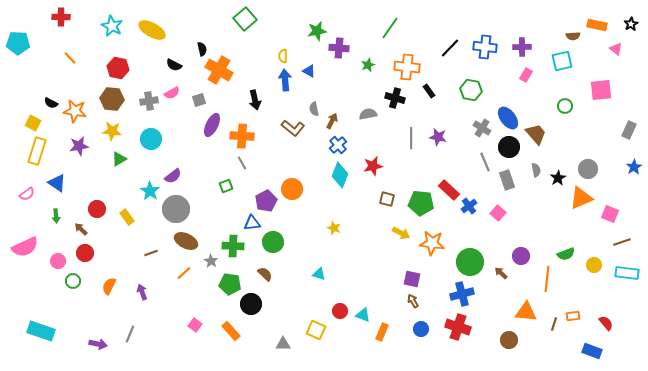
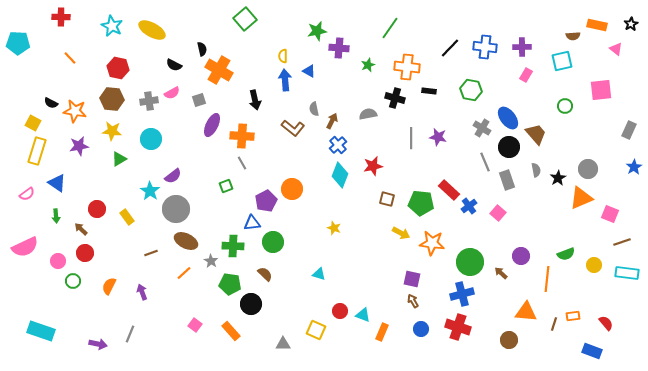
black rectangle at (429, 91): rotated 48 degrees counterclockwise
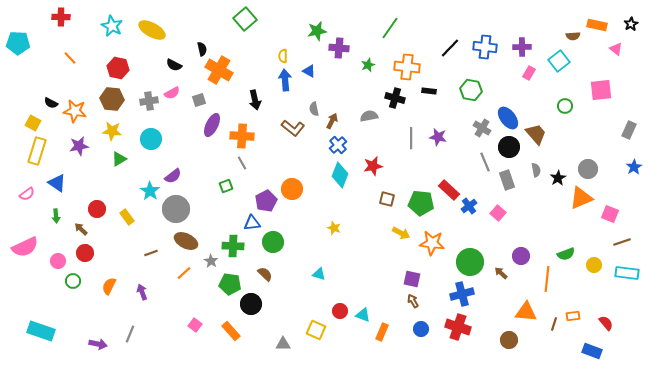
cyan square at (562, 61): moved 3 px left; rotated 25 degrees counterclockwise
pink rectangle at (526, 75): moved 3 px right, 2 px up
gray semicircle at (368, 114): moved 1 px right, 2 px down
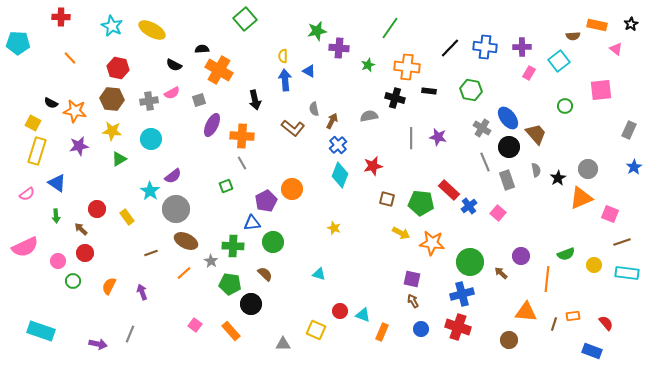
black semicircle at (202, 49): rotated 80 degrees counterclockwise
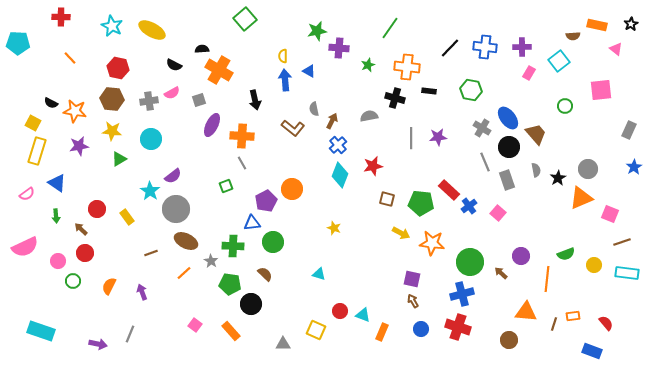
purple star at (438, 137): rotated 18 degrees counterclockwise
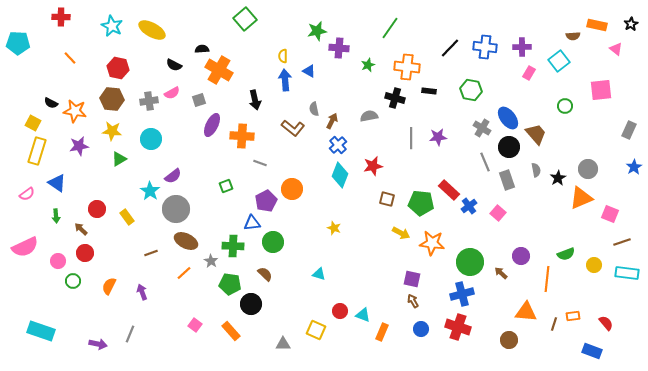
gray line at (242, 163): moved 18 px right; rotated 40 degrees counterclockwise
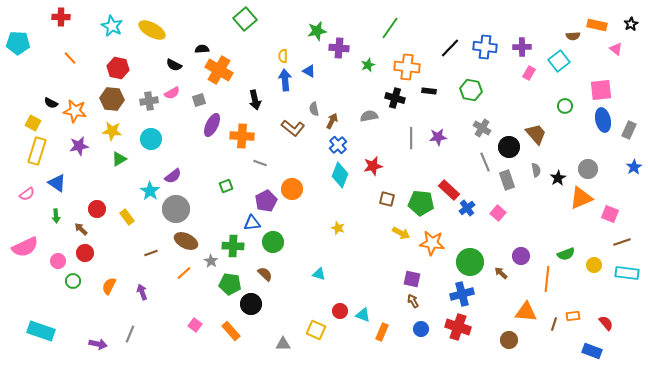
blue ellipse at (508, 118): moved 95 px right, 2 px down; rotated 25 degrees clockwise
blue cross at (469, 206): moved 2 px left, 2 px down
yellow star at (334, 228): moved 4 px right
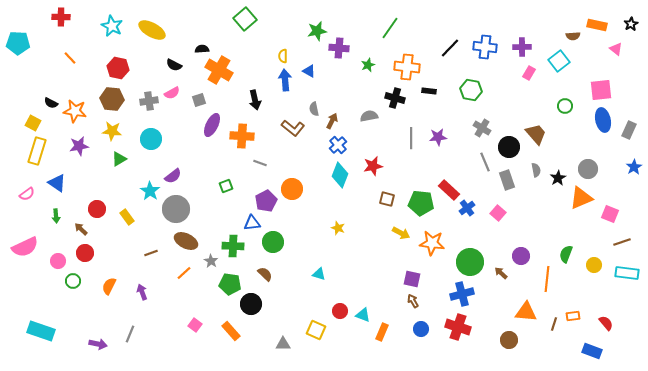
green semicircle at (566, 254): rotated 132 degrees clockwise
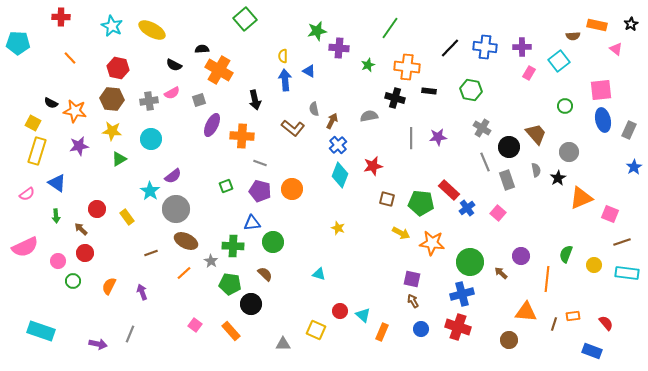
gray circle at (588, 169): moved 19 px left, 17 px up
purple pentagon at (266, 201): moved 6 px left, 10 px up; rotated 30 degrees counterclockwise
cyan triangle at (363, 315): rotated 21 degrees clockwise
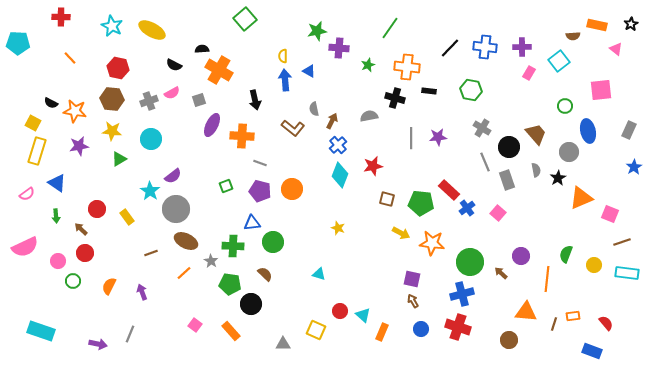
gray cross at (149, 101): rotated 12 degrees counterclockwise
blue ellipse at (603, 120): moved 15 px left, 11 px down
